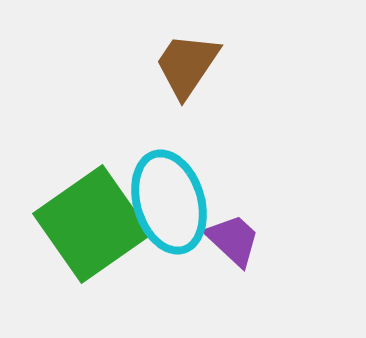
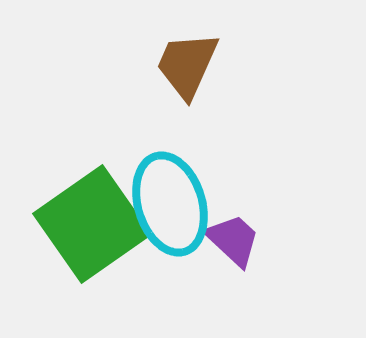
brown trapezoid: rotated 10 degrees counterclockwise
cyan ellipse: moved 1 px right, 2 px down
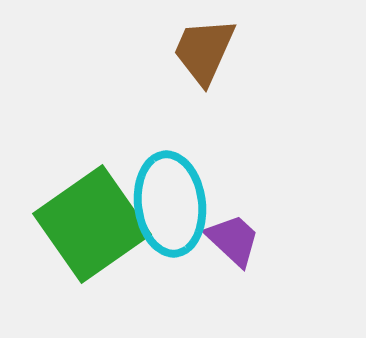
brown trapezoid: moved 17 px right, 14 px up
cyan ellipse: rotated 10 degrees clockwise
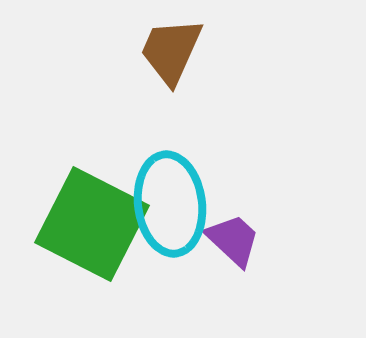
brown trapezoid: moved 33 px left
green square: rotated 28 degrees counterclockwise
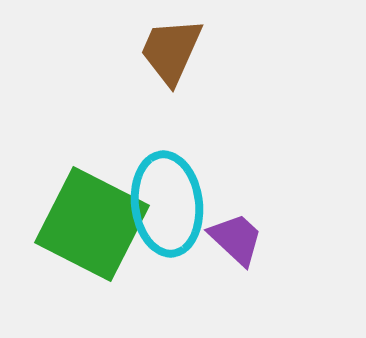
cyan ellipse: moved 3 px left
purple trapezoid: moved 3 px right, 1 px up
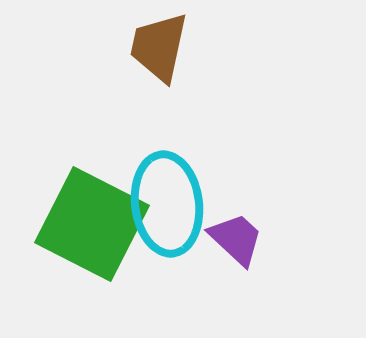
brown trapezoid: moved 12 px left, 4 px up; rotated 12 degrees counterclockwise
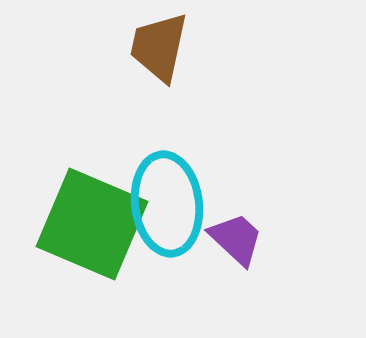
green square: rotated 4 degrees counterclockwise
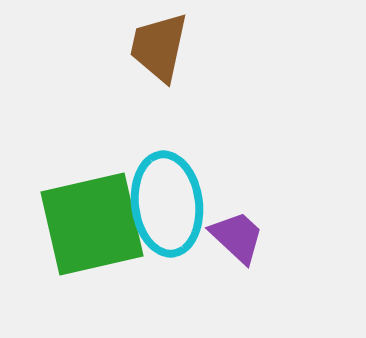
green square: rotated 36 degrees counterclockwise
purple trapezoid: moved 1 px right, 2 px up
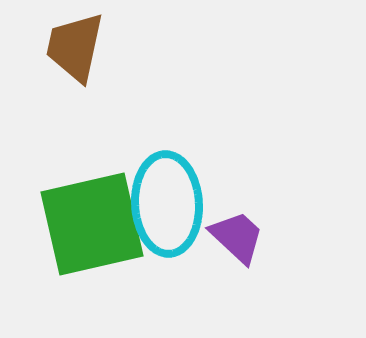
brown trapezoid: moved 84 px left
cyan ellipse: rotated 4 degrees clockwise
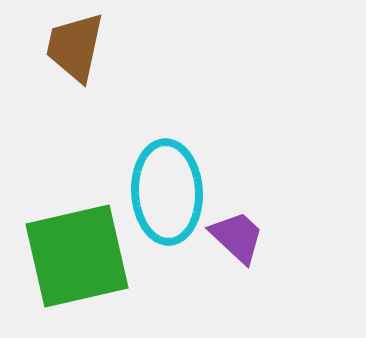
cyan ellipse: moved 12 px up
green square: moved 15 px left, 32 px down
